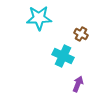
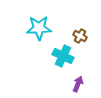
cyan star: moved 10 px down
brown cross: moved 1 px left, 2 px down
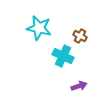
cyan star: rotated 15 degrees clockwise
purple arrow: moved 1 px right, 2 px down; rotated 49 degrees clockwise
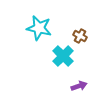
cyan cross: rotated 20 degrees clockwise
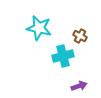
cyan cross: rotated 30 degrees clockwise
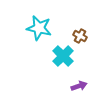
cyan cross: rotated 30 degrees counterclockwise
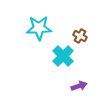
cyan star: rotated 15 degrees counterclockwise
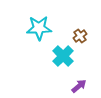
brown cross: rotated 24 degrees clockwise
purple arrow: rotated 21 degrees counterclockwise
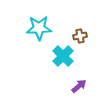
brown cross: rotated 24 degrees clockwise
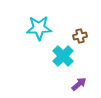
purple arrow: moved 2 px up
